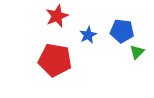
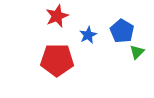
blue pentagon: rotated 25 degrees clockwise
red pentagon: moved 2 px right; rotated 8 degrees counterclockwise
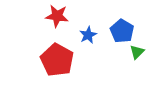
red star: rotated 30 degrees clockwise
red pentagon: rotated 28 degrees clockwise
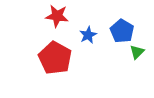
red pentagon: moved 2 px left, 2 px up
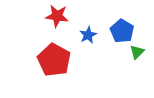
red pentagon: moved 1 px left, 2 px down
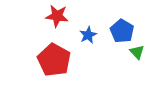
green triangle: rotated 28 degrees counterclockwise
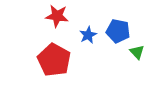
blue pentagon: moved 4 px left; rotated 20 degrees counterclockwise
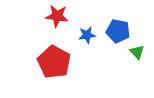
blue star: moved 1 px left; rotated 18 degrees clockwise
red pentagon: moved 2 px down
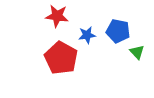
red pentagon: moved 7 px right, 4 px up
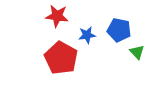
blue pentagon: moved 1 px right, 1 px up
